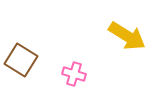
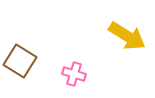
brown square: moved 1 px left, 1 px down
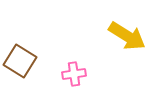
pink cross: rotated 25 degrees counterclockwise
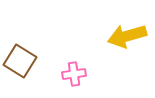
yellow arrow: rotated 132 degrees clockwise
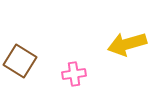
yellow arrow: moved 8 px down
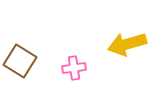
pink cross: moved 6 px up
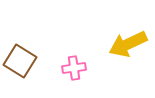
yellow arrow: moved 1 px right; rotated 9 degrees counterclockwise
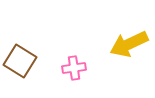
yellow arrow: moved 1 px right
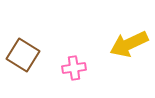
brown square: moved 3 px right, 6 px up
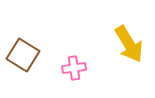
yellow arrow: rotated 96 degrees counterclockwise
